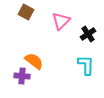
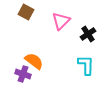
purple cross: moved 1 px right, 2 px up; rotated 14 degrees clockwise
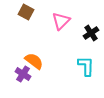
black cross: moved 3 px right, 1 px up
cyan L-shape: moved 1 px down
purple cross: rotated 14 degrees clockwise
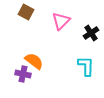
purple cross: rotated 21 degrees counterclockwise
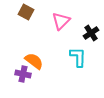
cyan L-shape: moved 8 px left, 9 px up
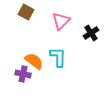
cyan L-shape: moved 20 px left
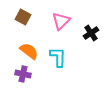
brown square: moved 3 px left, 5 px down
orange semicircle: moved 5 px left, 10 px up
